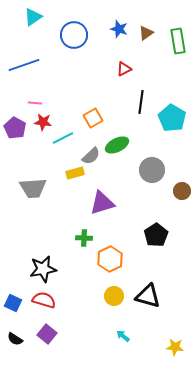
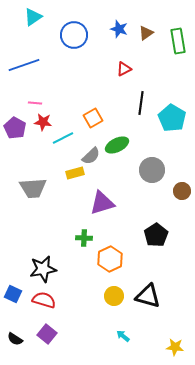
black line: moved 1 px down
blue square: moved 9 px up
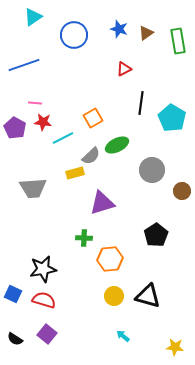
orange hexagon: rotated 20 degrees clockwise
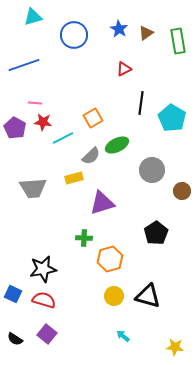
cyan triangle: rotated 18 degrees clockwise
blue star: rotated 12 degrees clockwise
yellow rectangle: moved 1 px left, 5 px down
black pentagon: moved 2 px up
orange hexagon: rotated 10 degrees counterclockwise
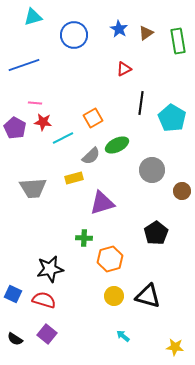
black star: moved 7 px right
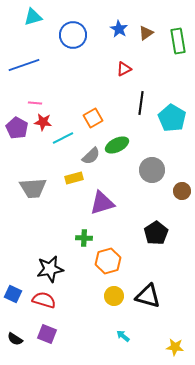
blue circle: moved 1 px left
purple pentagon: moved 2 px right
orange hexagon: moved 2 px left, 2 px down
purple square: rotated 18 degrees counterclockwise
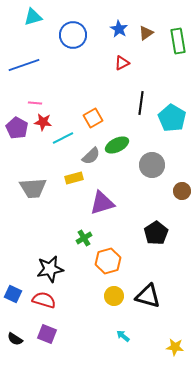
red triangle: moved 2 px left, 6 px up
gray circle: moved 5 px up
green cross: rotated 35 degrees counterclockwise
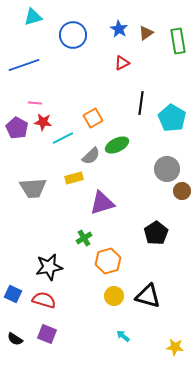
gray circle: moved 15 px right, 4 px down
black star: moved 1 px left, 2 px up
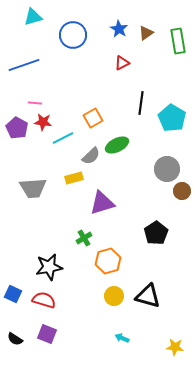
cyan arrow: moved 1 px left, 2 px down; rotated 16 degrees counterclockwise
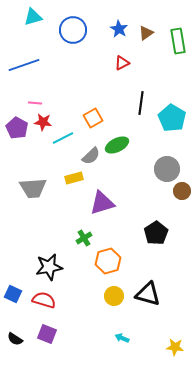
blue circle: moved 5 px up
black triangle: moved 2 px up
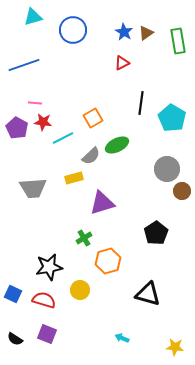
blue star: moved 5 px right, 3 px down
yellow circle: moved 34 px left, 6 px up
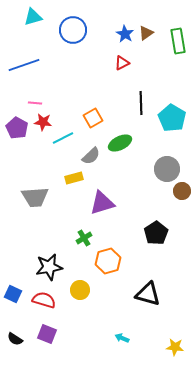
blue star: moved 1 px right, 2 px down
black line: rotated 10 degrees counterclockwise
green ellipse: moved 3 px right, 2 px up
gray trapezoid: moved 2 px right, 9 px down
